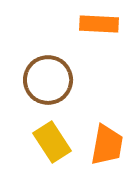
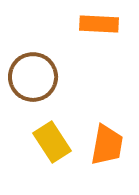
brown circle: moved 15 px left, 3 px up
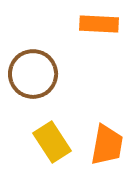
brown circle: moved 3 px up
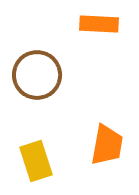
brown circle: moved 4 px right, 1 px down
yellow rectangle: moved 16 px left, 19 px down; rotated 15 degrees clockwise
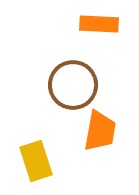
brown circle: moved 36 px right, 10 px down
orange trapezoid: moved 7 px left, 14 px up
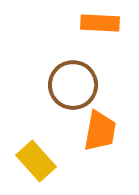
orange rectangle: moved 1 px right, 1 px up
yellow rectangle: rotated 24 degrees counterclockwise
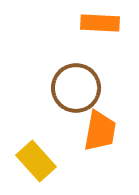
brown circle: moved 3 px right, 3 px down
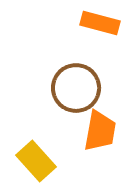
orange rectangle: rotated 12 degrees clockwise
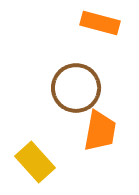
yellow rectangle: moved 1 px left, 1 px down
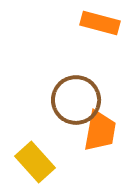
brown circle: moved 12 px down
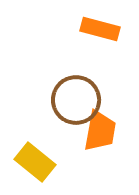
orange rectangle: moved 6 px down
yellow rectangle: rotated 9 degrees counterclockwise
